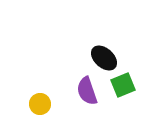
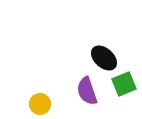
green square: moved 1 px right, 1 px up
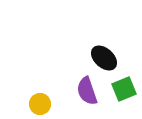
green square: moved 5 px down
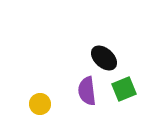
purple semicircle: rotated 12 degrees clockwise
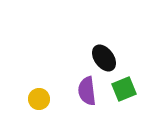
black ellipse: rotated 12 degrees clockwise
yellow circle: moved 1 px left, 5 px up
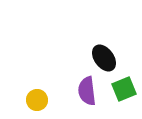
yellow circle: moved 2 px left, 1 px down
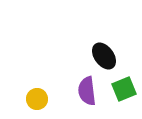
black ellipse: moved 2 px up
yellow circle: moved 1 px up
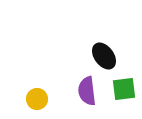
green square: rotated 15 degrees clockwise
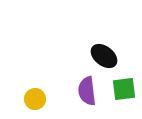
black ellipse: rotated 16 degrees counterclockwise
yellow circle: moved 2 px left
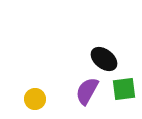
black ellipse: moved 3 px down
purple semicircle: rotated 36 degrees clockwise
